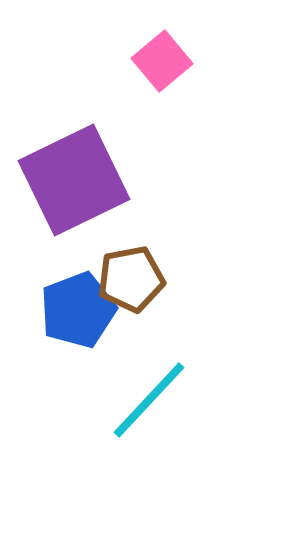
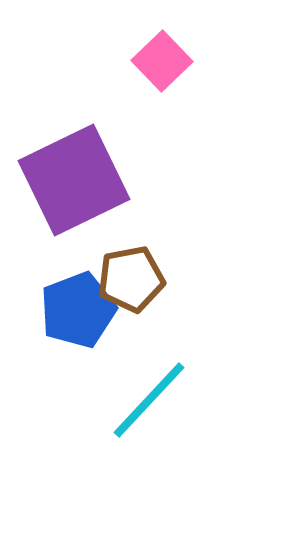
pink square: rotated 4 degrees counterclockwise
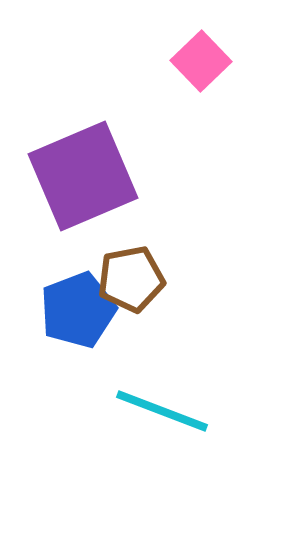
pink square: moved 39 px right
purple square: moved 9 px right, 4 px up; rotated 3 degrees clockwise
cyan line: moved 13 px right, 11 px down; rotated 68 degrees clockwise
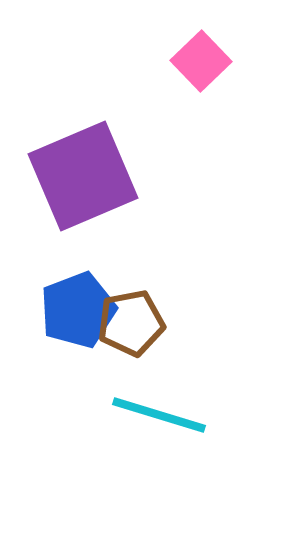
brown pentagon: moved 44 px down
cyan line: moved 3 px left, 4 px down; rotated 4 degrees counterclockwise
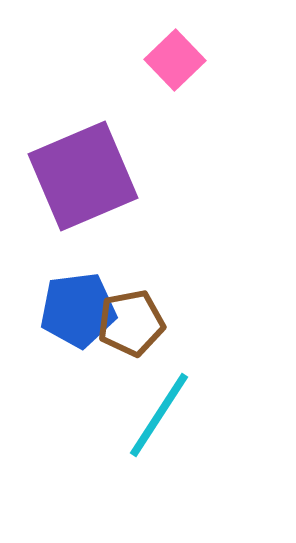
pink square: moved 26 px left, 1 px up
blue pentagon: rotated 14 degrees clockwise
cyan line: rotated 74 degrees counterclockwise
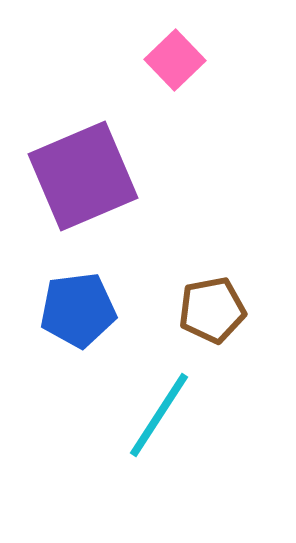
brown pentagon: moved 81 px right, 13 px up
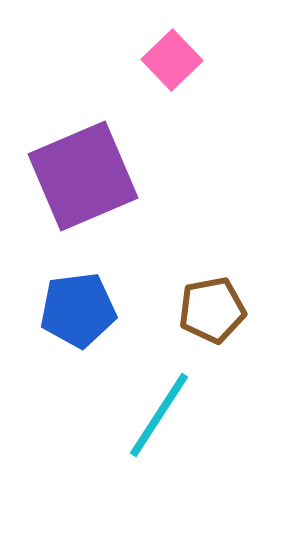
pink square: moved 3 px left
